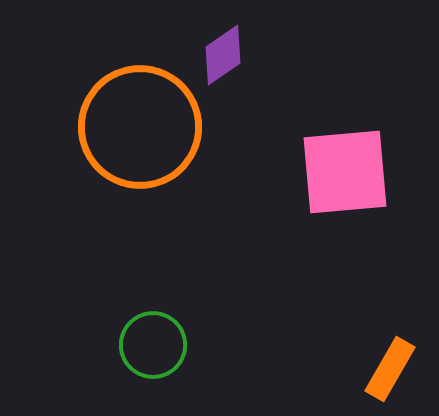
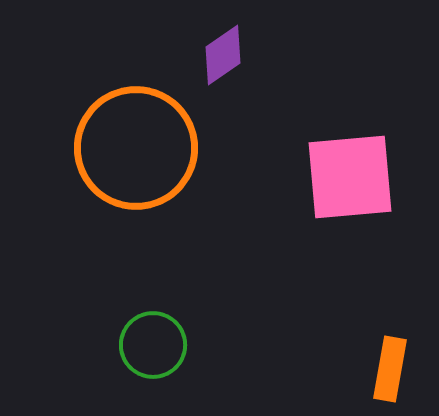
orange circle: moved 4 px left, 21 px down
pink square: moved 5 px right, 5 px down
orange rectangle: rotated 20 degrees counterclockwise
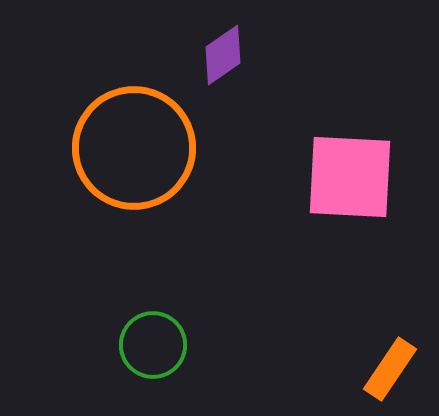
orange circle: moved 2 px left
pink square: rotated 8 degrees clockwise
orange rectangle: rotated 24 degrees clockwise
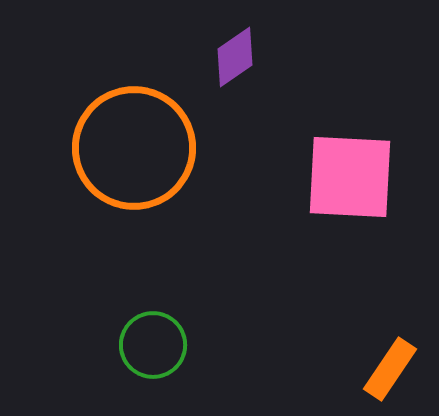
purple diamond: moved 12 px right, 2 px down
